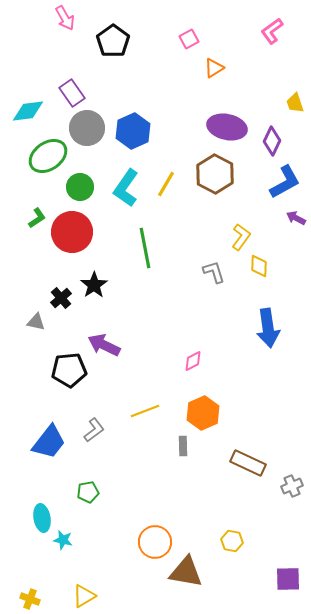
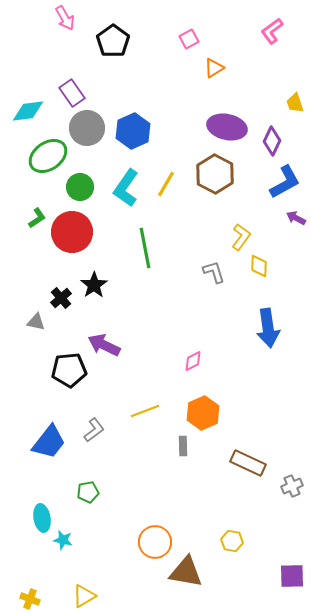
purple square at (288, 579): moved 4 px right, 3 px up
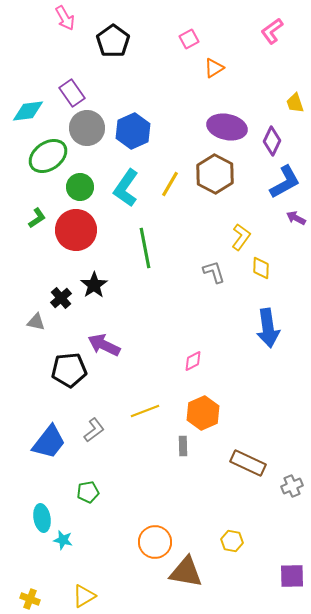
yellow line at (166, 184): moved 4 px right
red circle at (72, 232): moved 4 px right, 2 px up
yellow diamond at (259, 266): moved 2 px right, 2 px down
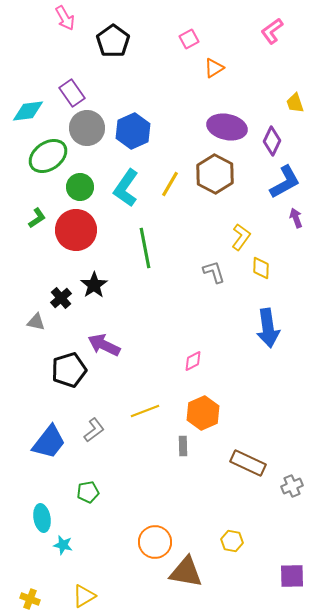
purple arrow at (296, 218): rotated 42 degrees clockwise
black pentagon at (69, 370): rotated 12 degrees counterclockwise
cyan star at (63, 540): moved 5 px down
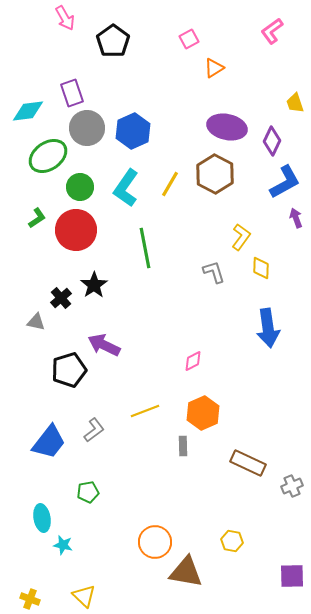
purple rectangle at (72, 93): rotated 16 degrees clockwise
yellow triangle at (84, 596): rotated 45 degrees counterclockwise
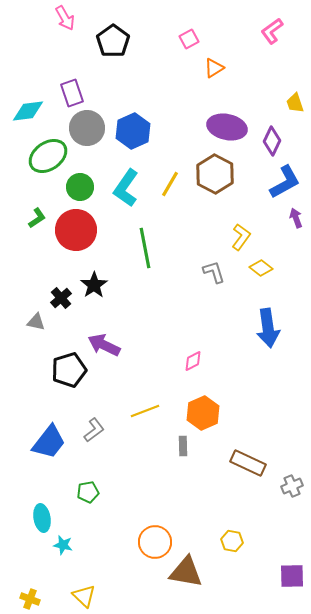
yellow diamond at (261, 268): rotated 55 degrees counterclockwise
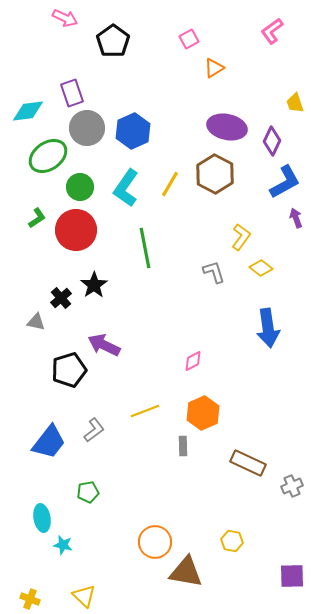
pink arrow at (65, 18): rotated 35 degrees counterclockwise
